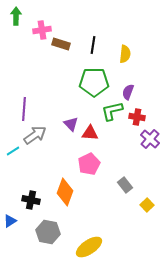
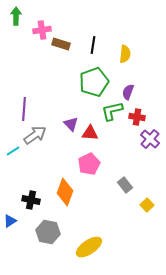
green pentagon: rotated 20 degrees counterclockwise
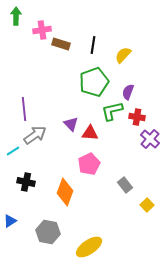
yellow semicircle: moved 2 px left, 1 px down; rotated 144 degrees counterclockwise
purple line: rotated 10 degrees counterclockwise
black cross: moved 5 px left, 18 px up
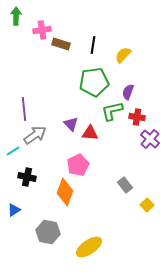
green pentagon: rotated 12 degrees clockwise
pink pentagon: moved 11 px left, 1 px down
black cross: moved 1 px right, 5 px up
blue triangle: moved 4 px right, 11 px up
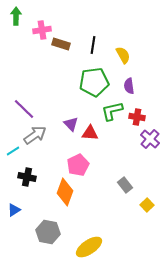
yellow semicircle: rotated 108 degrees clockwise
purple semicircle: moved 1 px right, 6 px up; rotated 28 degrees counterclockwise
purple line: rotated 40 degrees counterclockwise
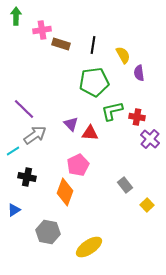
purple semicircle: moved 10 px right, 13 px up
